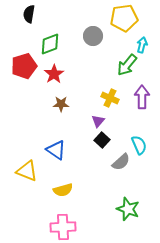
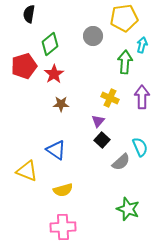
green diamond: rotated 20 degrees counterclockwise
green arrow: moved 2 px left, 3 px up; rotated 145 degrees clockwise
cyan semicircle: moved 1 px right, 2 px down
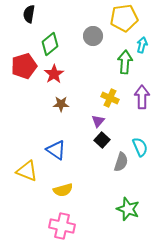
gray semicircle: rotated 30 degrees counterclockwise
pink cross: moved 1 px left, 1 px up; rotated 15 degrees clockwise
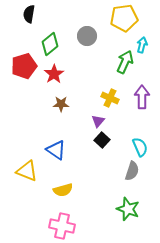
gray circle: moved 6 px left
green arrow: rotated 20 degrees clockwise
gray semicircle: moved 11 px right, 9 px down
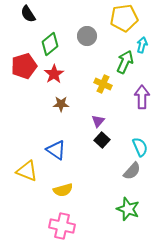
black semicircle: moved 1 px left; rotated 42 degrees counterclockwise
yellow cross: moved 7 px left, 14 px up
gray semicircle: rotated 24 degrees clockwise
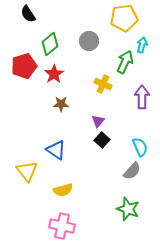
gray circle: moved 2 px right, 5 px down
yellow triangle: rotated 30 degrees clockwise
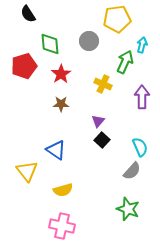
yellow pentagon: moved 7 px left, 1 px down
green diamond: rotated 55 degrees counterclockwise
red star: moved 7 px right
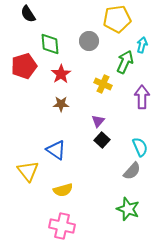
yellow triangle: moved 1 px right
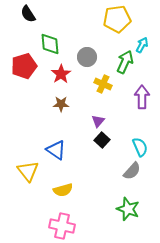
gray circle: moved 2 px left, 16 px down
cyan arrow: rotated 14 degrees clockwise
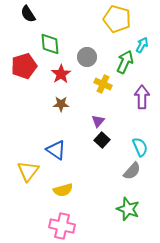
yellow pentagon: rotated 24 degrees clockwise
yellow triangle: rotated 15 degrees clockwise
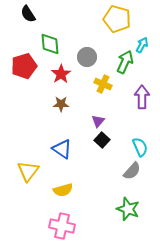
blue triangle: moved 6 px right, 1 px up
